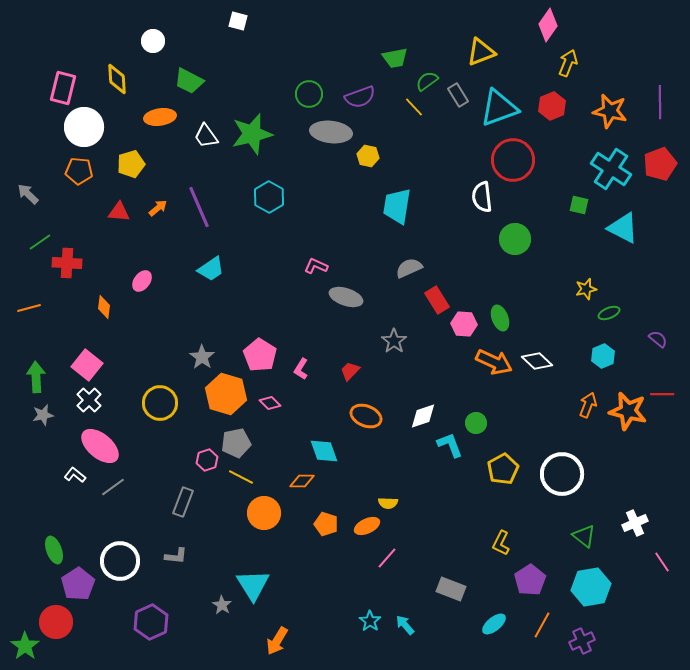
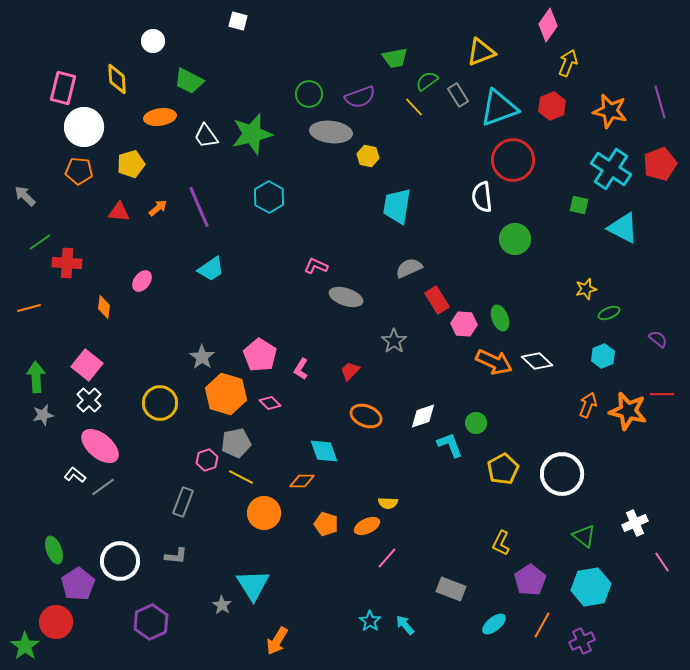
purple line at (660, 102): rotated 16 degrees counterclockwise
gray arrow at (28, 194): moved 3 px left, 2 px down
gray line at (113, 487): moved 10 px left
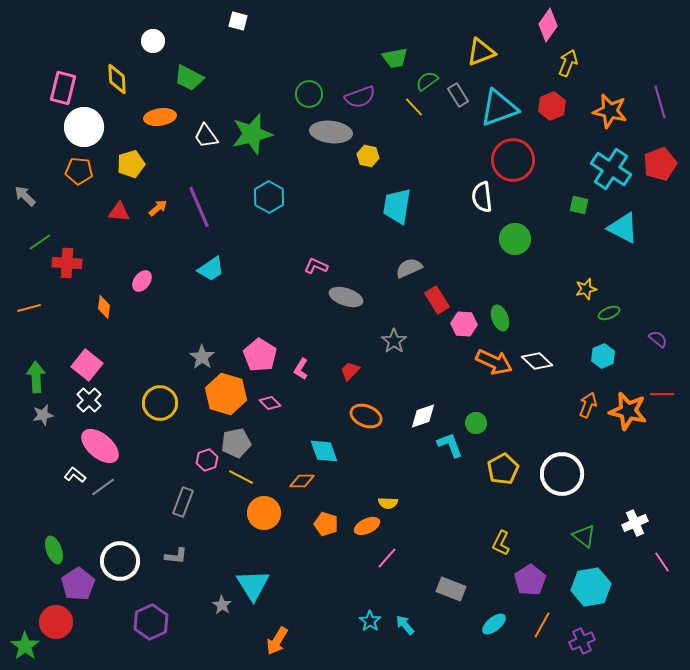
green trapezoid at (189, 81): moved 3 px up
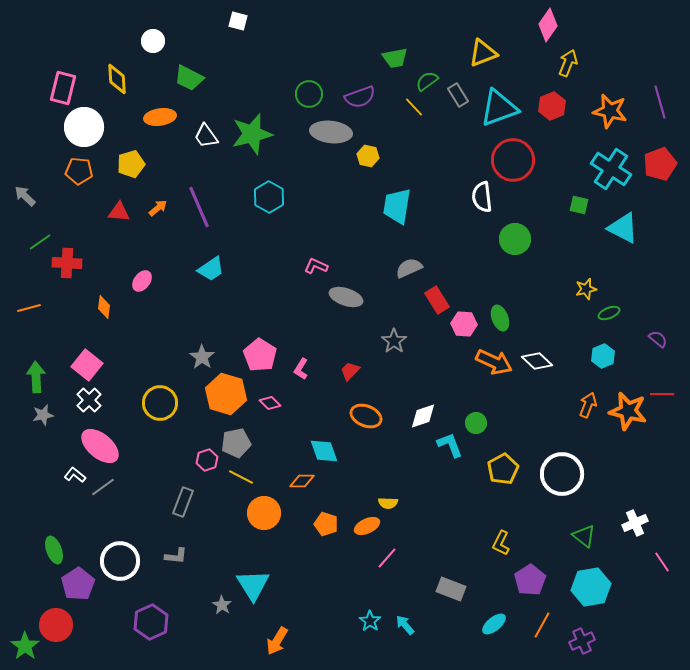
yellow triangle at (481, 52): moved 2 px right, 1 px down
red circle at (56, 622): moved 3 px down
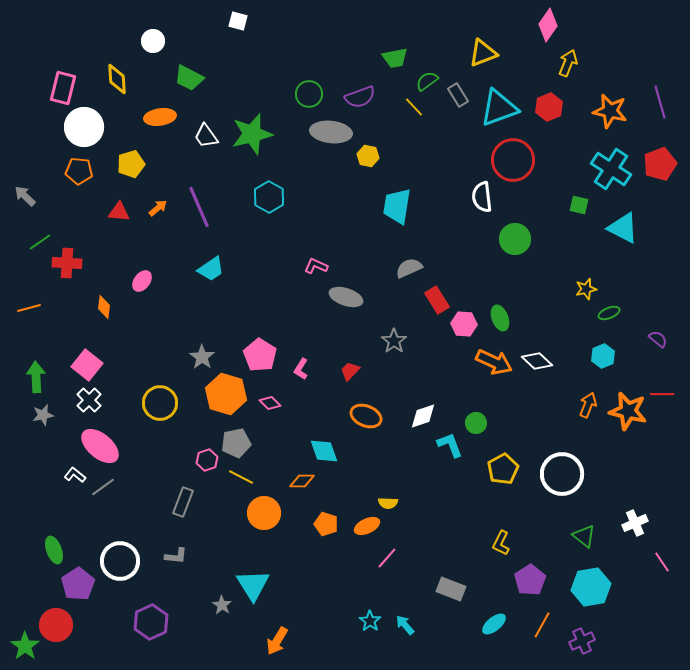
red hexagon at (552, 106): moved 3 px left, 1 px down
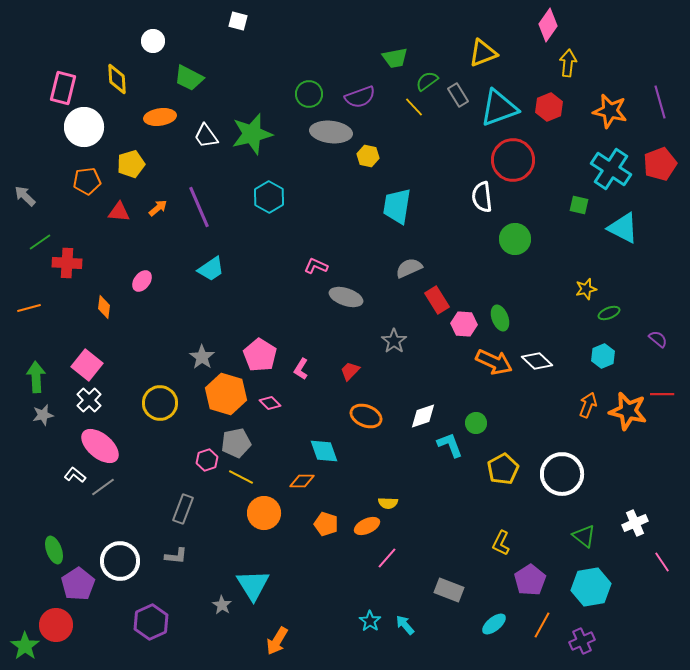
yellow arrow at (568, 63): rotated 16 degrees counterclockwise
orange pentagon at (79, 171): moved 8 px right, 10 px down; rotated 12 degrees counterclockwise
gray rectangle at (183, 502): moved 7 px down
gray rectangle at (451, 589): moved 2 px left, 1 px down
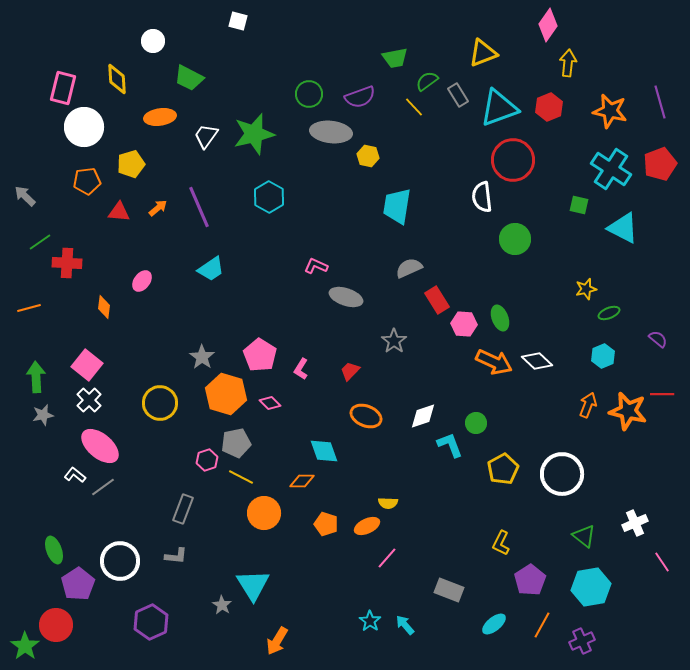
green star at (252, 134): moved 2 px right
white trapezoid at (206, 136): rotated 72 degrees clockwise
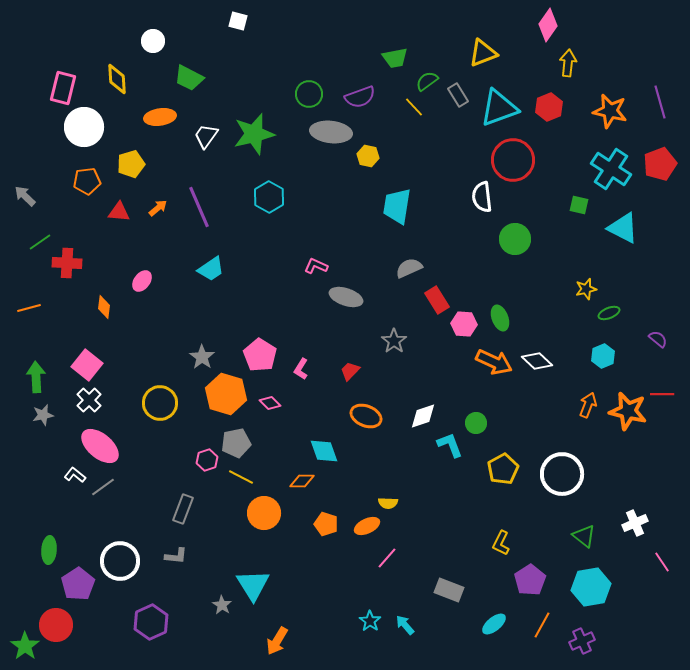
green ellipse at (54, 550): moved 5 px left; rotated 24 degrees clockwise
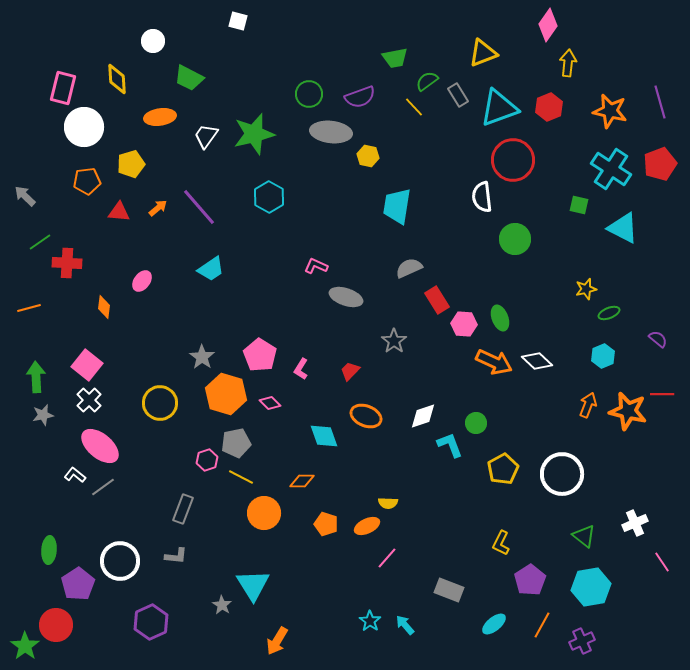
purple line at (199, 207): rotated 18 degrees counterclockwise
cyan diamond at (324, 451): moved 15 px up
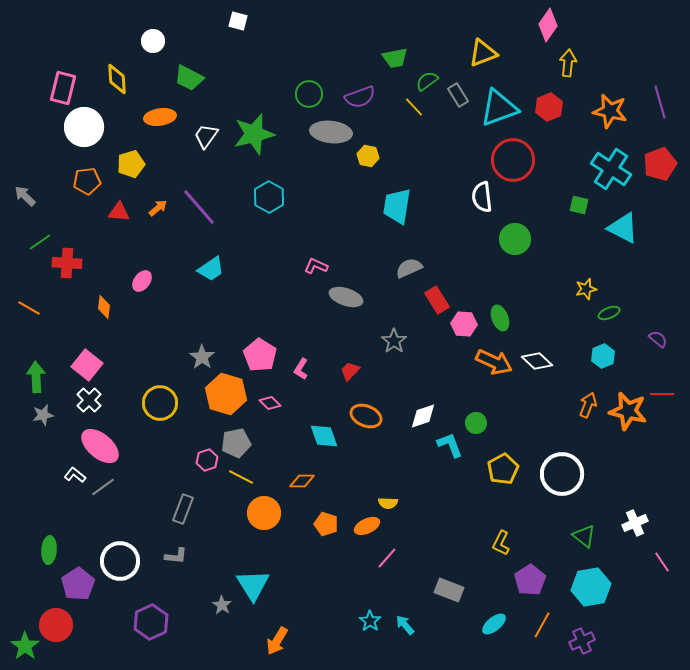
orange line at (29, 308): rotated 45 degrees clockwise
